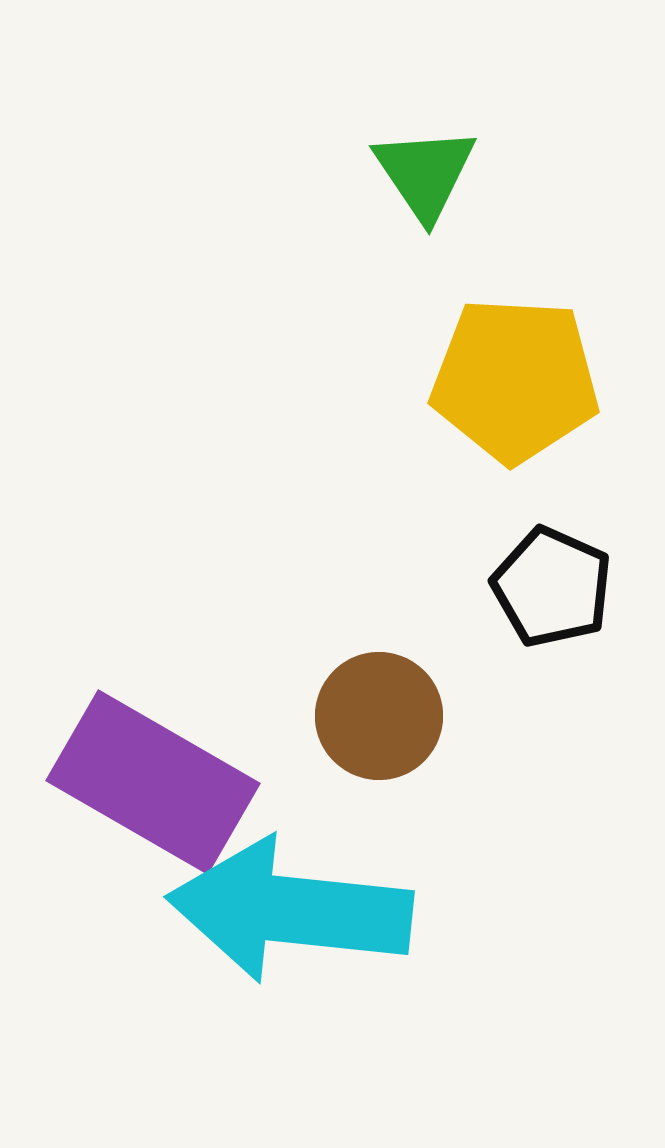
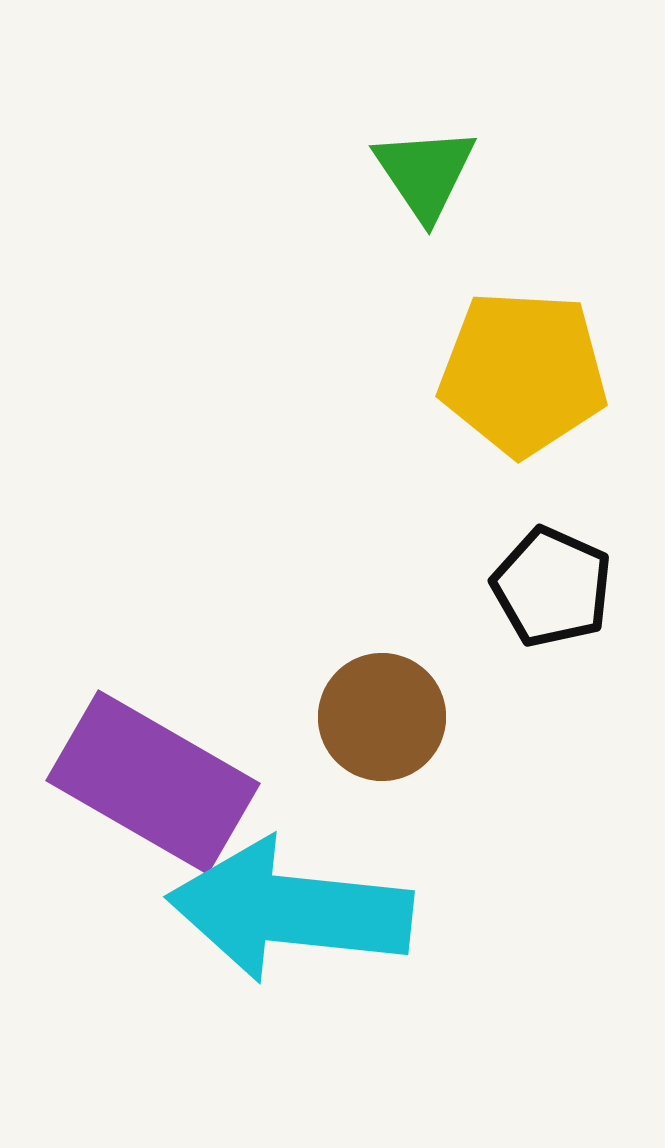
yellow pentagon: moved 8 px right, 7 px up
brown circle: moved 3 px right, 1 px down
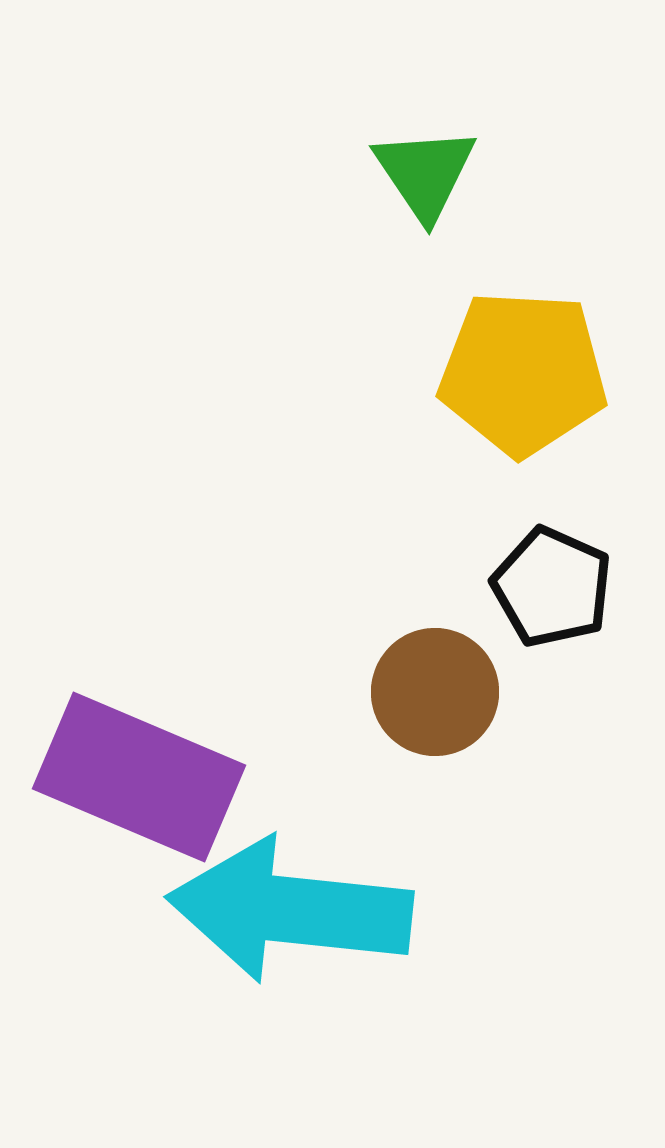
brown circle: moved 53 px right, 25 px up
purple rectangle: moved 14 px left, 5 px up; rotated 7 degrees counterclockwise
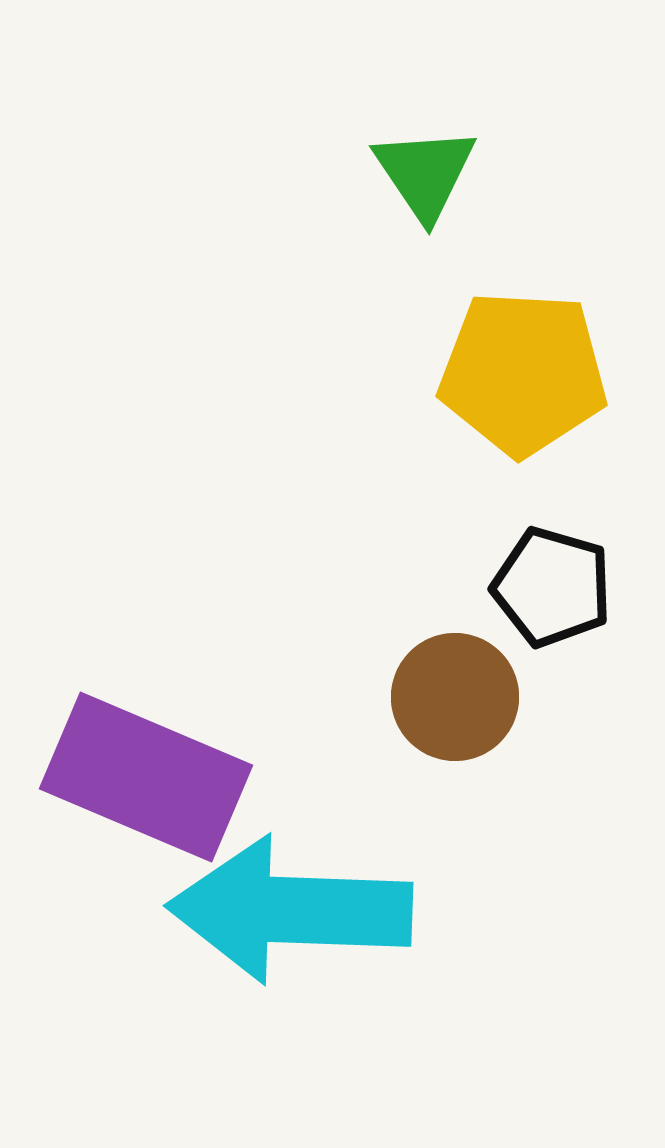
black pentagon: rotated 8 degrees counterclockwise
brown circle: moved 20 px right, 5 px down
purple rectangle: moved 7 px right
cyan arrow: rotated 4 degrees counterclockwise
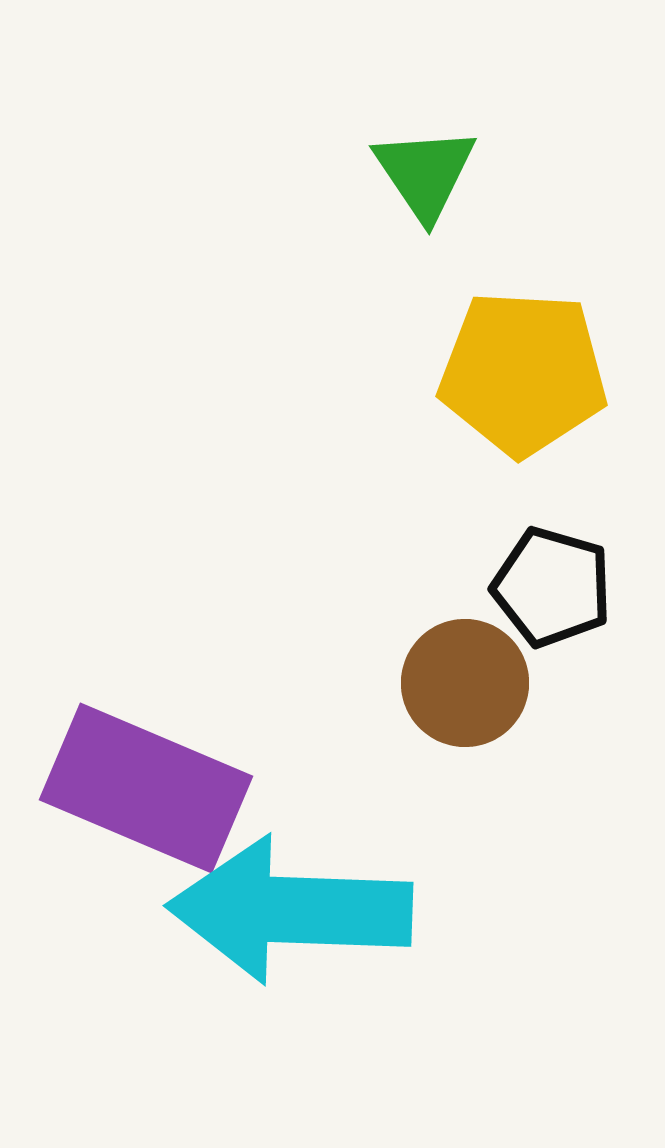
brown circle: moved 10 px right, 14 px up
purple rectangle: moved 11 px down
